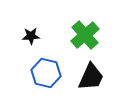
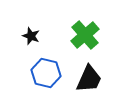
black star: rotated 24 degrees clockwise
black trapezoid: moved 2 px left, 2 px down
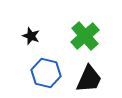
green cross: moved 1 px down
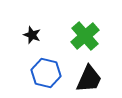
black star: moved 1 px right, 1 px up
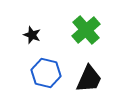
green cross: moved 1 px right, 6 px up
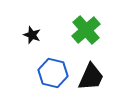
blue hexagon: moved 7 px right
black trapezoid: moved 2 px right, 2 px up
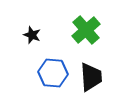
blue hexagon: rotated 8 degrees counterclockwise
black trapezoid: rotated 28 degrees counterclockwise
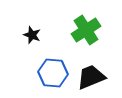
green cross: rotated 8 degrees clockwise
black trapezoid: rotated 108 degrees counterclockwise
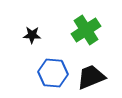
black star: rotated 18 degrees counterclockwise
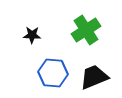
black trapezoid: moved 3 px right
